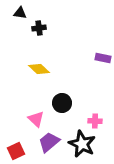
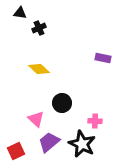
black cross: rotated 16 degrees counterclockwise
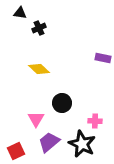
pink triangle: rotated 18 degrees clockwise
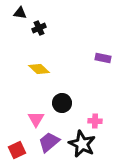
red square: moved 1 px right, 1 px up
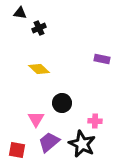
purple rectangle: moved 1 px left, 1 px down
red square: rotated 36 degrees clockwise
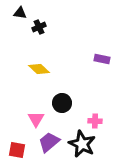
black cross: moved 1 px up
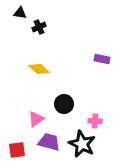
black circle: moved 2 px right, 1 px down
pink triangle: rotated 24 degrees clockwise
purple trapezoid: rotated 55 degrees clockwise
red square: rotated 18 degrees counterclockwise
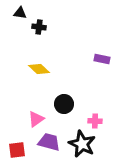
black cross: rotated 32 degrees clockwise
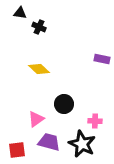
black cross: rotated 16 degrees clockwise
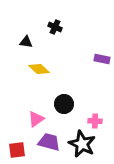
black triangle: moved 6 px right, 29 px down
black cross: moved 16 px right
